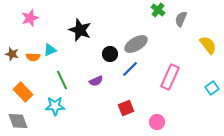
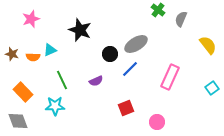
pink star: moved 1 px right, 1 px down
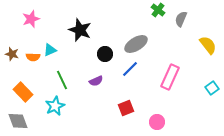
black circle: moved 5 px left
cyan star: rotated 24 degrees counterclockwise
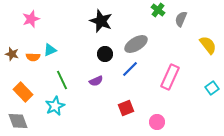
black star: moved 21 px right, 9 px up
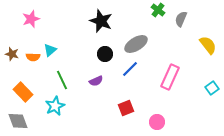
cyan triangle: rotated 16 degrees counterclockwise
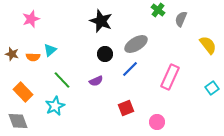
green line: rotated 18 degrees counterclockwise
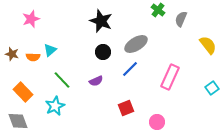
black circle: moved 2 px left, 2 px up
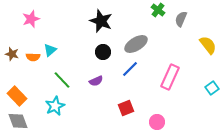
orange rectangle: moved 6 px left, 4 px down
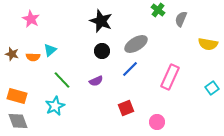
pink star: rotated 24 degrees counterclockwise
yellow semicircle: moved 1 px up; rotated 138 degrees clockwise
black circle: moved 1 px left, 1 px up
orange rectangle: rotated 30 degrees counterclockwise
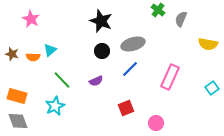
gray ellipse: moved 3 px left; rotated 15 degrees clockwise
pink circle: moved 1 px left, 1 px down
